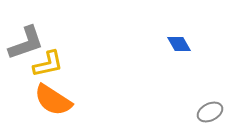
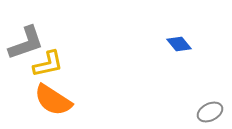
blue diamond: rotated 10 degrees counterclockwise
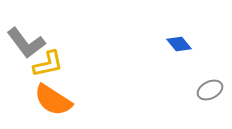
gray L-shape: rotated 72 degrees clockwise
gray ellipse: moved 22 px up
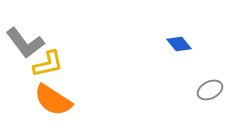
gray L-shape: moved 1 px left
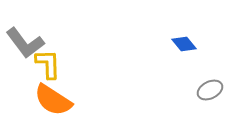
blue diamond: moved 5 px right
yellow L-shape: rotated 80 degrees counterclockwise
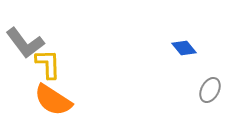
blue diamond: moved 4 px down
gray ellipse: rotated 35 degrees counterclockwise
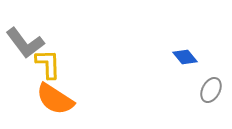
blue diamond: moved 1 px right, 9 px down
gray ellipse: moved 1 px right
orange semicircle: moved 2 px right, 1 px up
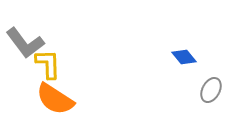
blue diamond: moved 1 px left
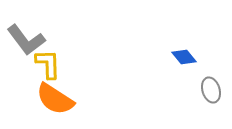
gray L-shape: moved 1 px right, 3 px up
gray ellipse: rotated 45 degrees counterclockwise
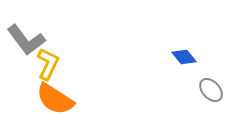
yellow L-shape: rotated 28 degrees clockwise
gray ellipse: rotated 25 degrees counterclockwise
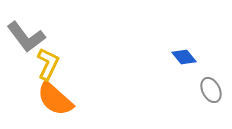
gray L-shape: moved 3 px up
gray ellipse: rotated 15 degrees clockwise
orange semicircle: rotated 9 degrees clockwise
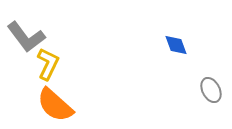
blue diamond: moved 8 px left, 12 px up; rotated 20 degrees clockwise
orange semicircle: moved 6 px down
